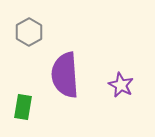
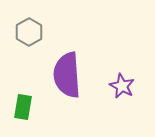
purple semicircle: moved 2 px right
purple star: moved 1 px right, 1 px down
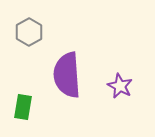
purple star: moved 2 px left
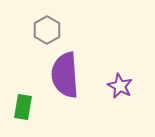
gray hexagon: moved 18 px right, 2 px up
purple semicircle: moved 2 px left
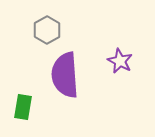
purple star: moved 25 px up
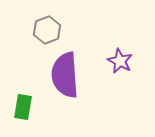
gray hexagon: rotated 8 degrees clockwise
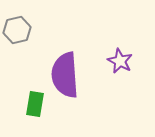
gray hexagon: moved 30 px left; rotated 8 degrees clockwise
green rectangle: moved 12 px right, 3 px up
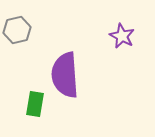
purple star: moved 2 px right, 25 px up
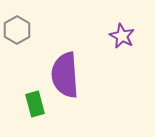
gray hexagon: rotated 16 degrees counterclockwise
green rectangle: rotated 25 degrees counterclockwise
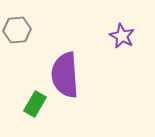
gray hexagon: rotated 24 degrees clockwise
green rectangle: rotated 45 degrees clockwise
